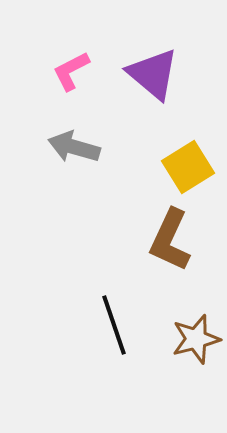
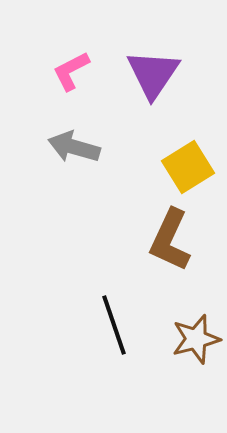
purple triangle: rotated 24 degrees clockwise
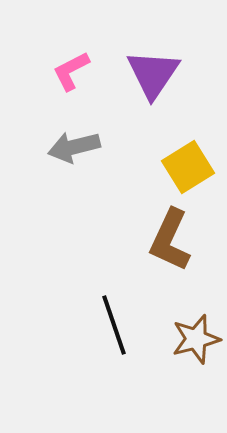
gray arrow: rotated 30 degrees counterclockwise
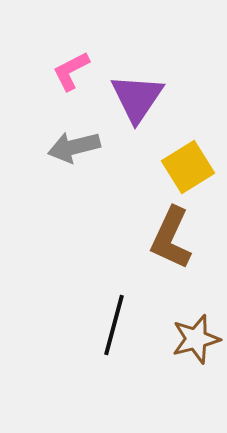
purple triangle: moved 16 px left, 24 px down
brown L-shape: moved 1 px right, 2 px up
black line: rotated 34 degrees clockwise
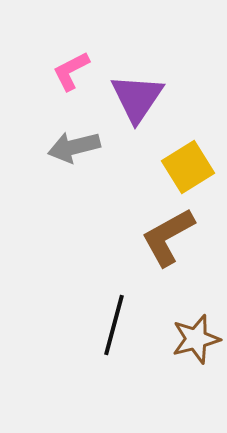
brown L-shape: moved 3 px left, 1 px up; rotated 36 degrees clockwise
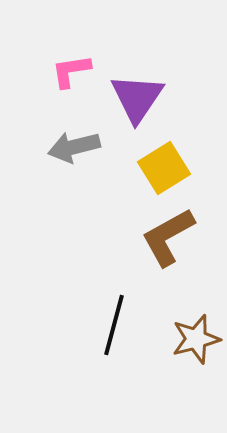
pink L-shape: rotated 18 degrees clockwise
yellow square: moved 24 px left, 1 px down
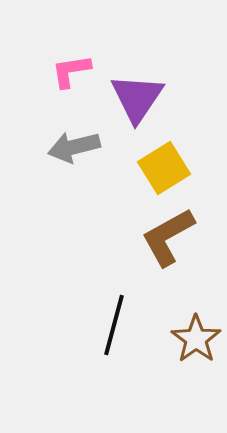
brown star: rotated 21 degrees counterclockwise
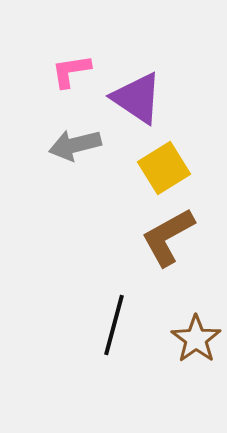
purple triangle: rotated 30 degrees counterclockwise
gray arrow: moved 1 px right, 2 px up
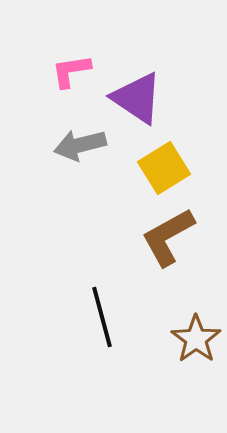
gray arrow: moved 5 px right
black line: moved 12 px left, 8 px up; rotated 30 degrees counterclockwise
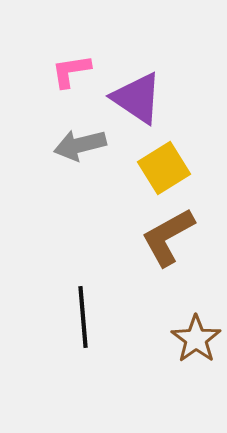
black line: moved 19 px left; rotated 10 degrees clockwise
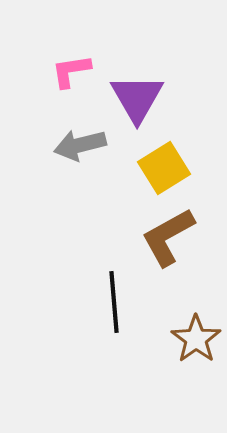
purple triangle: rotated 26 degrees clockwise
black line: moved 31 px right, 15 px up
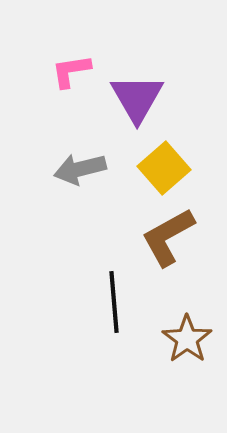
gray arrow: moved 24 px down
yellow square: rotated 9 degrees counterclockwise
brown star: moved 9 px left
